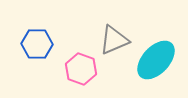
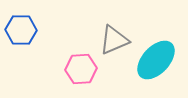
blue hexagon: moved 16 px left, 14 px up
pink hexagon: rotated 24 degrees counterclockwise
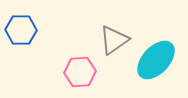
gray triangle: rotated 12 degrees counterclockwise
pink hexagon: moved 1 px left, 3 px down
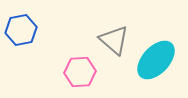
blue hexagon: rotated 12 degrees counterclockwise
gray triangle: rotated 44 degrees counterclockwise
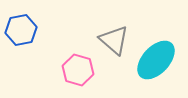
pink hexagon: moved 2 px left, 2 px up; rotated 20 degrees clockwise
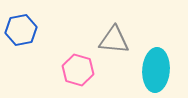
gray triangle: rotated 36 degrees counterclockwise
cyan ellipse: moved 10 px down; rotated 39 degrees counterclockwise
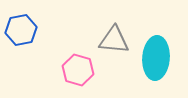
cyan ellipse: moved 12 px up
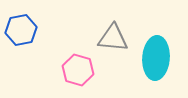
gray triangle: moved 1 px left, 2 px up
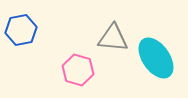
cyan ellipse: rotated 39 degrees counterclockwise
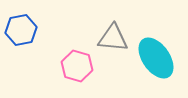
pink hexagon: moved 1 px left, 4 px up
